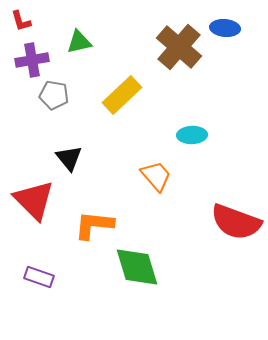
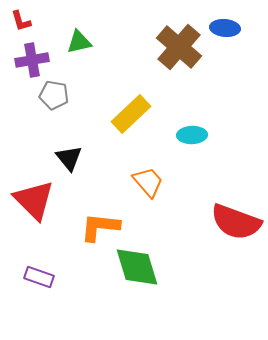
yellow rectangle: moved 9 px right, 19 px down
orange trapezoid: moved 8 px left, 6 px down
orange L-shape: moved 6 px right, 2 px down
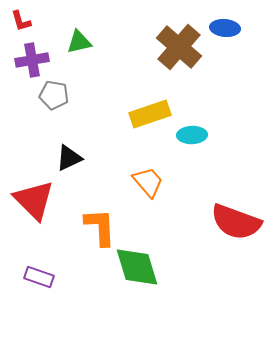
yellow rectangle: moved 19 px right; rotated 24 degrees clockwise
black triangle: rotated 44 degrees clockwise
orange L-shape: rotated 81 degrees clockwise
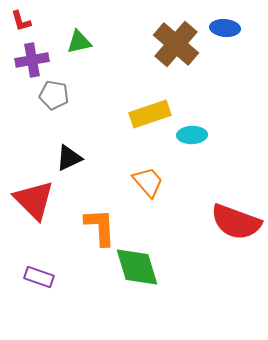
brown cross: moved 3 px left, 3 px up
